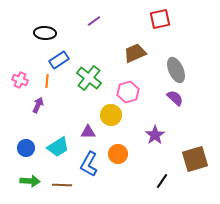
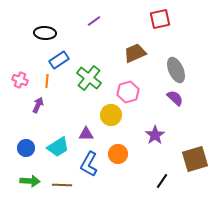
purple triangle: moved 2 px left, 2 px down
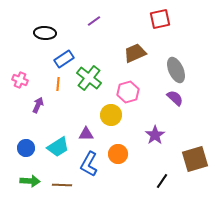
blue rectangle: moved 5 px right, 1 px up
orange line: moved 11 px right, 3 px down
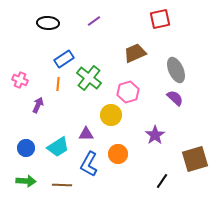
black ellipse: moved 3 px right, 10 px up
green arrow: moved 4 px left
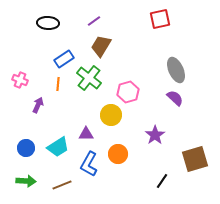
brown trapezoid: moved 34 px left, 7 px up; rotated 35 degrees counterclockwise
brown line: rotated 24 degrees counterclockwise
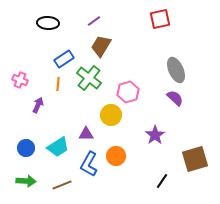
orange circle: moved 2 px left, 2 px down
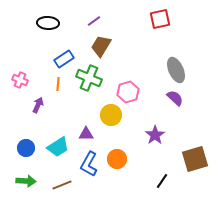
green cross: rotated 15 degrees counterclockwise
orange circle: moved 1 px right, 3 px down
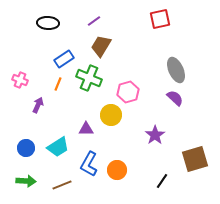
orange line: rotated 16 degrees clockwise
purple triangle: moved 5 px up
orange circle: moved 11 px down
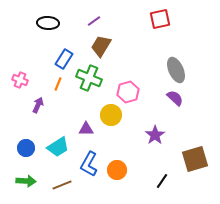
blue rectangle: rotated 24 degrees counterclockwise
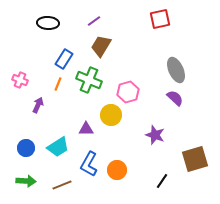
green cross: moved 2 px down
purple star: rotated 18 degrees counterclockwise
